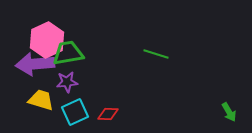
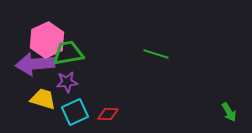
yellow trapezoid: moved 2 px right, 1 px up
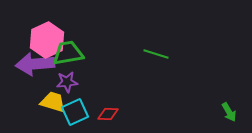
yellow trapezoid: moved 10 px right, 3 px down
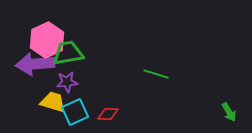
green line: moved 20 px down
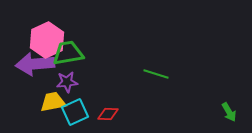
yellow trapezoid: rotated 28 degrees counterclockwise
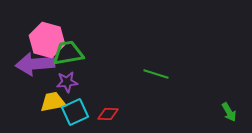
pink hexagon: rotated 20 degrees counterclockwise
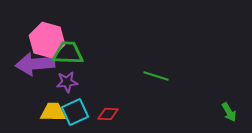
green trapezoid: rotated 12 degrees clockwise
green line: moved 2 px down
yellow trapezoid: moved 10 px down; rotated 12 degrees clockwise
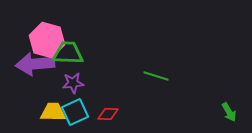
purple star: moved 6 px right, 1 px down
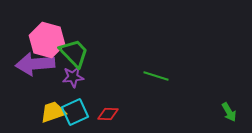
green trapezoid: moved 6 px right; rotated 44 degrees clockwise
purple star: moved 6 px up
yellow trapezoid: rotated 20 degrees counterclockwise
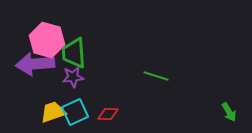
green trapezoid: rotated 140 degrees counterclockwise
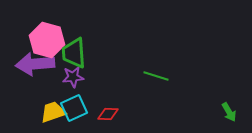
cyan square: moved 1 px left, 4 px up
